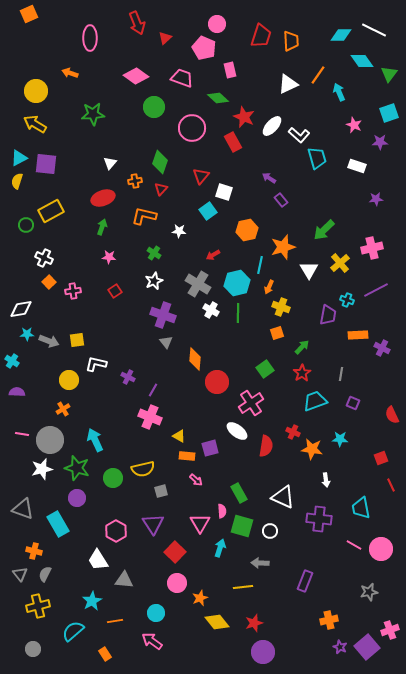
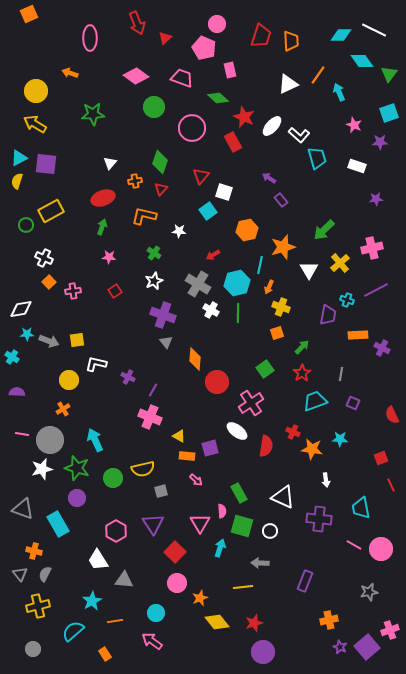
cyan cross at (12, 361): moved 4 px up
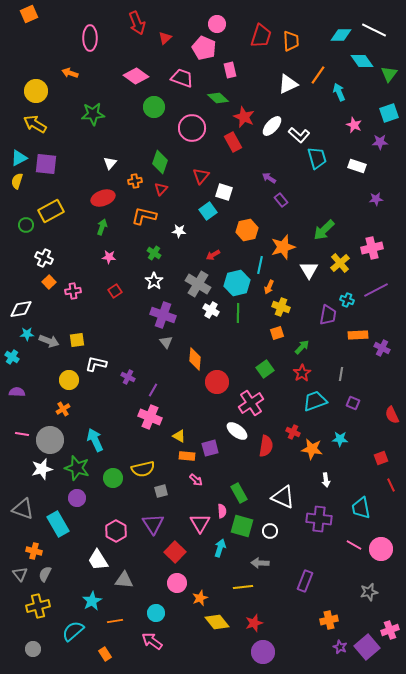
white star at (154, 281): rotated 12 degrees counterclockwise
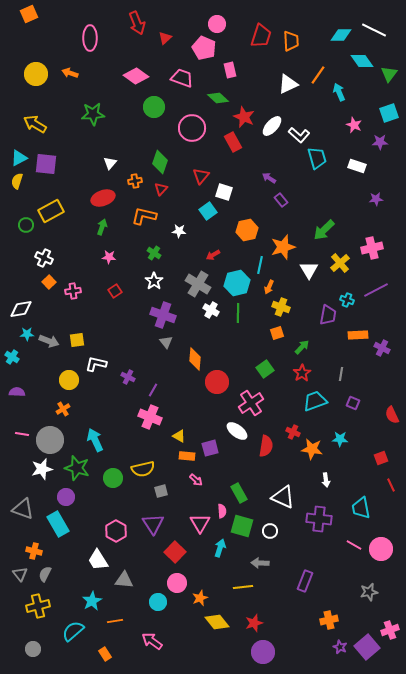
yellow circle at (36, 91): moved 17 px up
purple circle at (77, 498): moved 11 px left, 1 px up
cyan circle at (156, 613): moved 2 px right, 11 px up
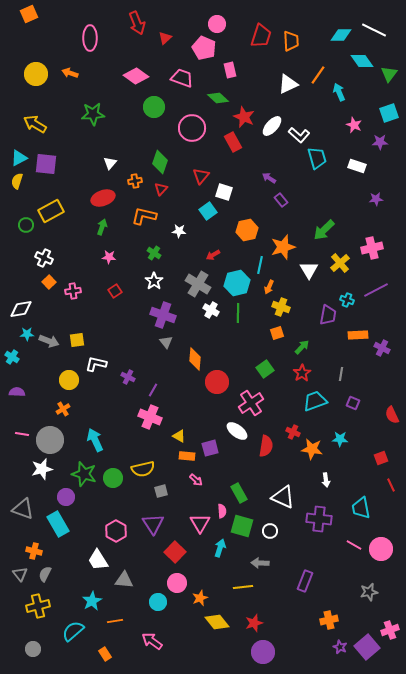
green star at (77, 468): moved 7 px right, 6 px down
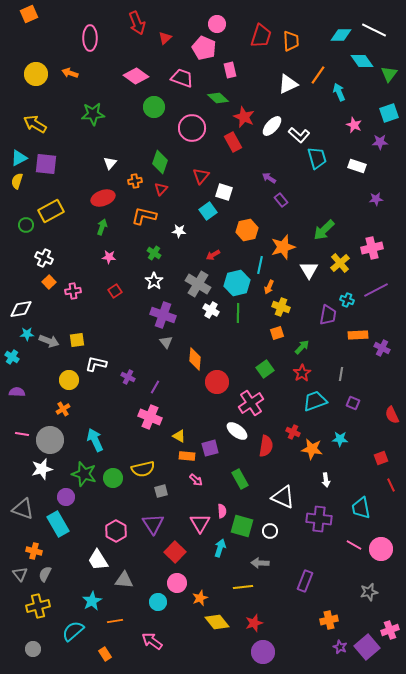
purple line at (153, 390): moved 2 px right, 3 px up
green rectangle at (239, 493): moved 1 px right, 14 px up
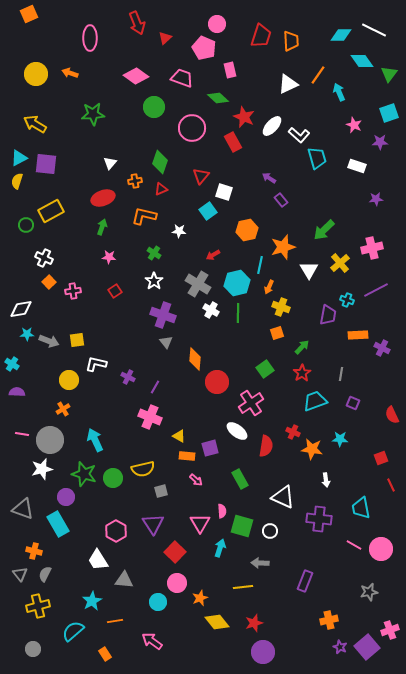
red triangle at (161, 189): rotated 24 degrees clockwise
cyan cross at (12, 357): moved 7 px down
